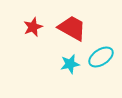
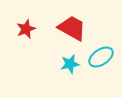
red star: moved 7 px left, 2 px down
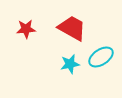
red star: rotated 18 degrees clockwise
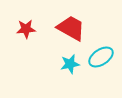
red trapezoid: moved 1 px left
